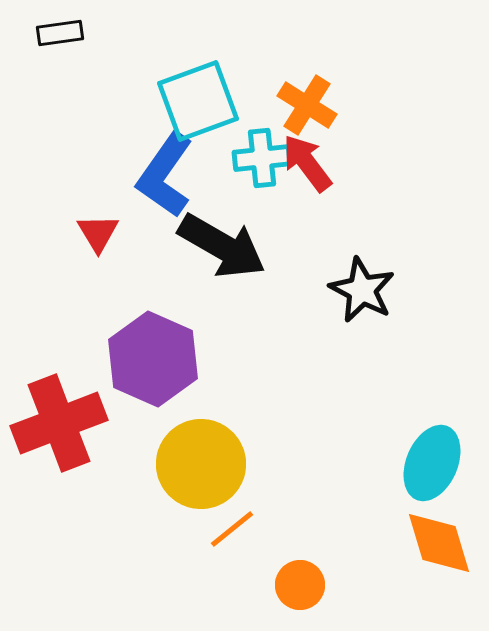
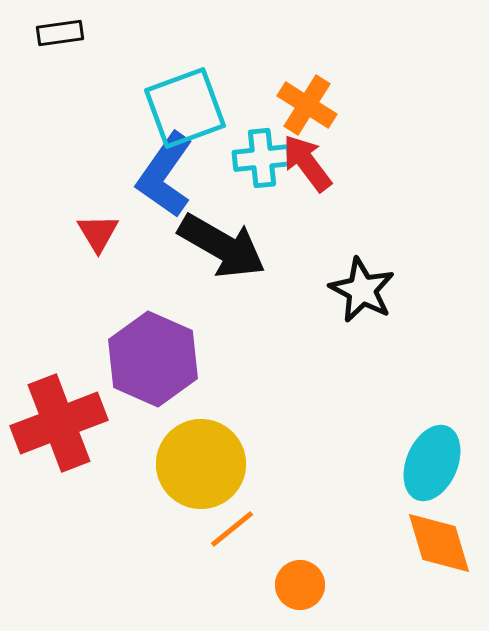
cyan square: moved 13 px left, 7 px down
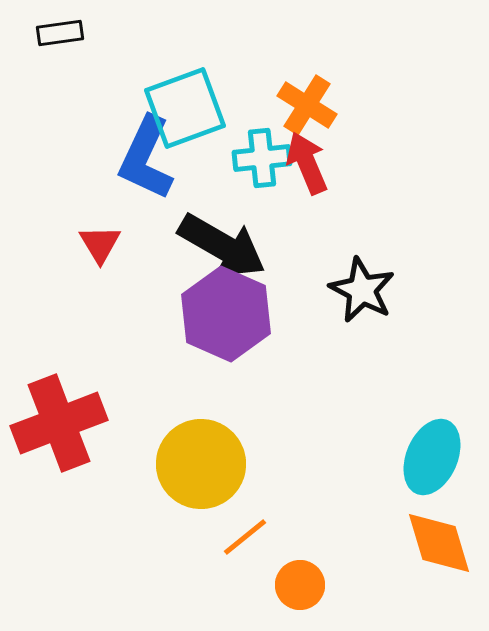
red arrow: rotated 14 degrees clockwise
blue L-shape: moved 19 px left, 17 px up; rotated 10 degrees counterclockwise
red triangle: moved 2 px right, 11 px down
purple hexagon: moved 73 px right, 45 px up
cyan ellipse: moved 6 px up
orange line: moved 13 px right, 8 px down
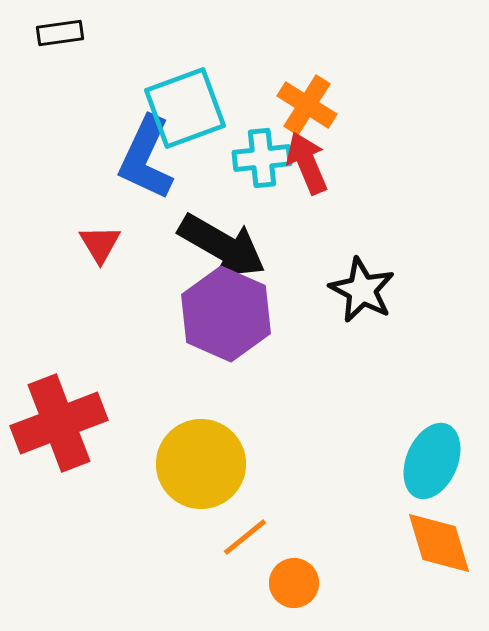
cyan ellipse: moved 4 px down
orange circle: moved 6 px left, 2 px up
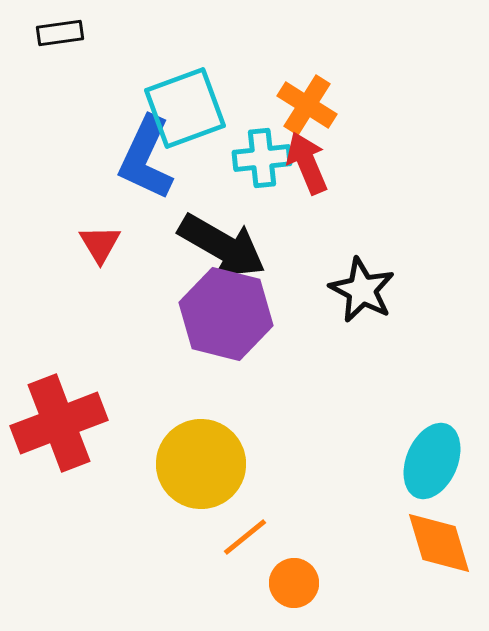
purple hexagon: rotated 10 degrees counterclockwise
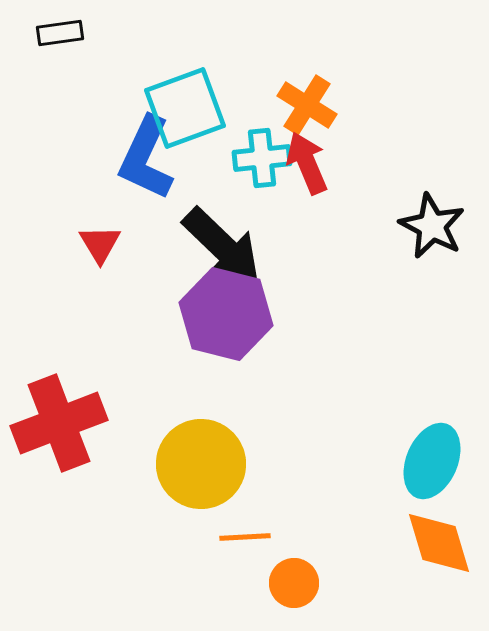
black arrow: rotated 14 degrees clockwise
black star: moved 70 px right, 64 px up
orange line: rotated 36 degrees clockwise
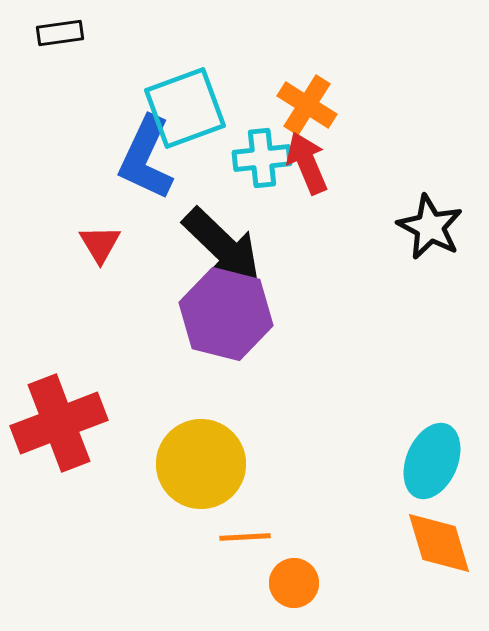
black star: moved 2 px left, 1 px down
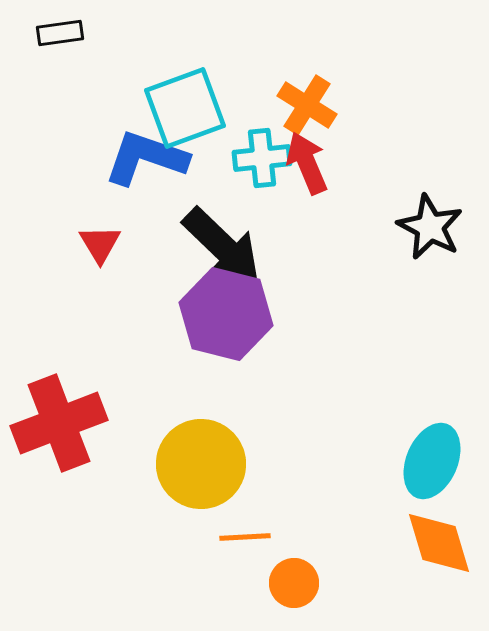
blue L-shape: rotated 84 degrees clockwise
